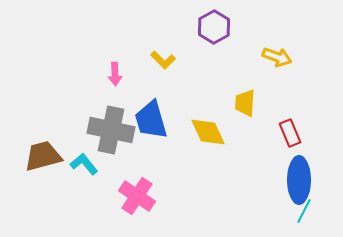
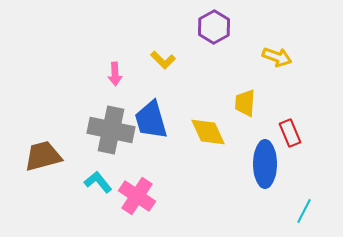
cyan L-shape: moved 14 px right, 18 px down
blue ellipse: moved 34 px left, 16 px up
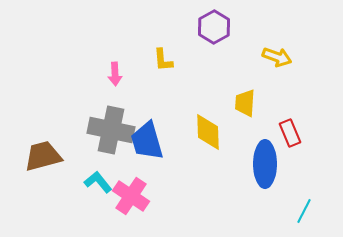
yellow L-shape: rotated 40 degrees clockwise
blue trapezoid: moved 4 px left, 21 px down
yellow diamond: rotated 24 degrees clockwise
pink cross: moved 6 px left
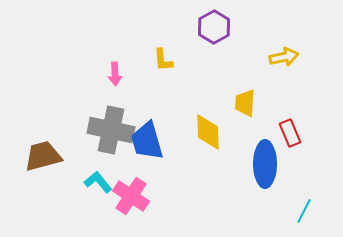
yellow arrow: moved 7 px right; rotated 32 degrees counterclockwise
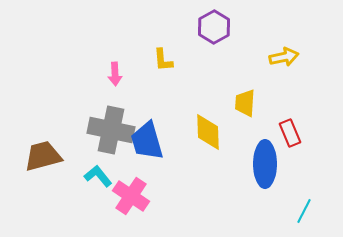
cyan L-shape: moved 6 px up
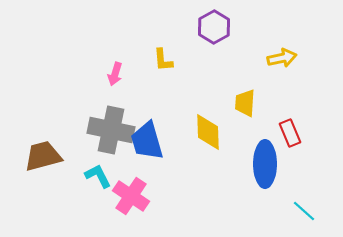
yellow arrow: moved 2 px left, 1 px down
pink arrow: rotated 20 degrees clockwise
cyan L-shape: rotated 12 degrees clockwise
cyan line: rotated 75 degrees counterclockwise
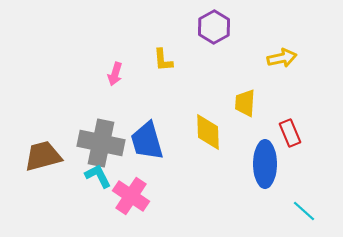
gray cross: moved 10 px left, 13 px down
